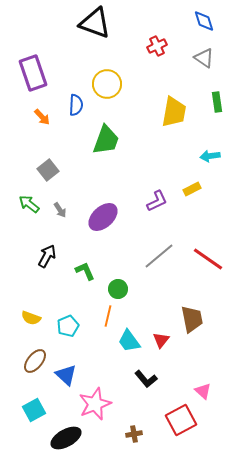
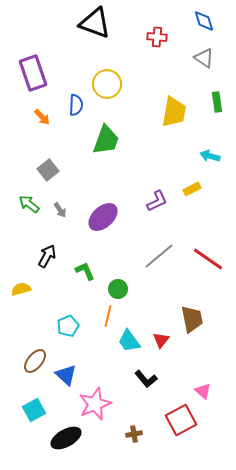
red cross: moved 9 px up; rotated 30 degrees clockwise
cyan arrow: rotated 24 degrees clockwise
yellow semicircle: moved 10 px left, 29 px up; rotated 144 degrees clockwise
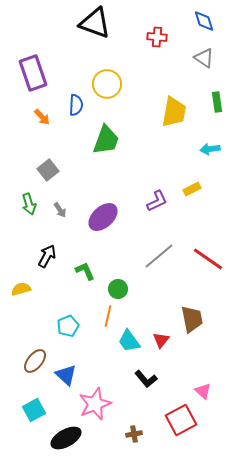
cyan arrow: moved 7 px up; rotated 24 degrees counterclockwise
green arrow: rotated 145 degrees counterclockwise
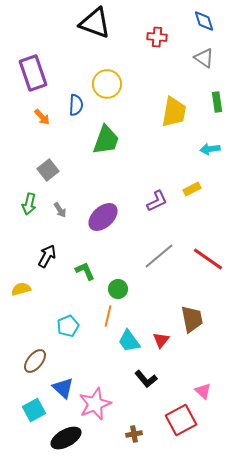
green arrow: rotated 30 degrees clockwise
blue triangle: moved 3 px left, 13 px down
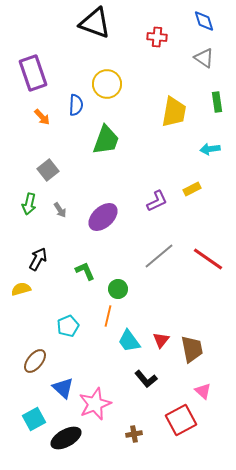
black arrow: moved 9 px left, 3 px down
brown trapezoid: moved 30 px down
cyan square: moved 9 px down
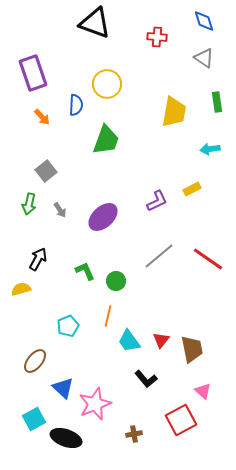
gray square: moved 2 px left, 1 px down
green circle: moved 2 px left, 8 px up
black ellipse: rotated 48 degrees clockwise
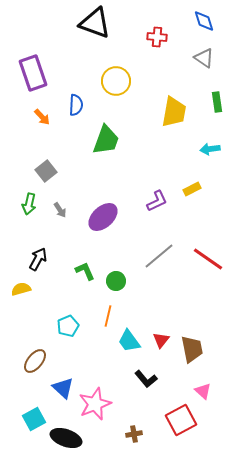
yellow circle: moved 9 px right, 3 px up
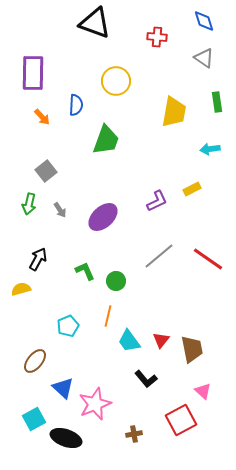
purple rectangle: rotated 20 degrees clockwise
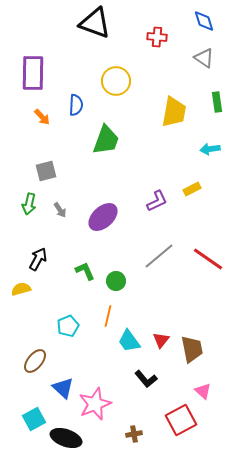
gray square: rotated 25 degrees clockwise
